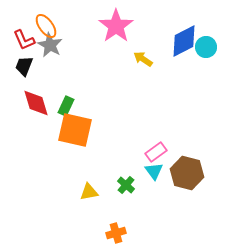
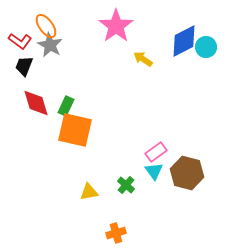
red L-shape: moved 4 px left, 1 px down; rotated 30 degrees counterclockwise
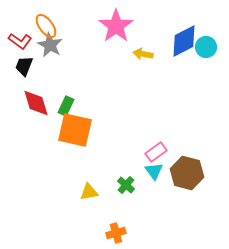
yellow arrow: moved 5 px up; rotated 24 degrees counterclockwise
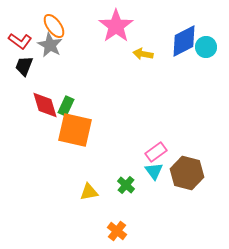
orange ellipse: moved 8 px right
red diamond: moved 9 px right, 2 px down
orange cross: moved 1 px right, 2 px up; rotated 36 degrees counterclockwise
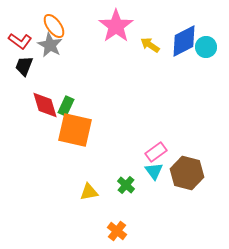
yellow arrow: moved 7 px right, 9 px up; rotated 24 degrees clockwise
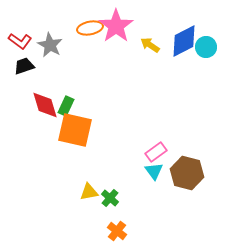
orange ellipse: moved 36 px right, 2 px down; rotated 65 degrees counterclockwise
black trapezoid: rotated 50 degrees clockwise
green cross: moved 16 px left, 13 px down
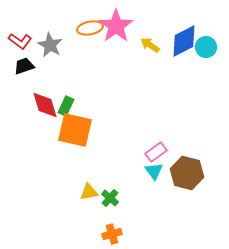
orange cross: moved 5 px left, 3 px down; rotated 36 degrees clockwise
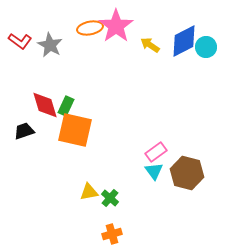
black trapezoid: moved 65 px down
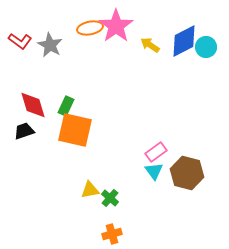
red diamond: moved 12 px left
yellow triangle: moved 1 px right, 2 px up
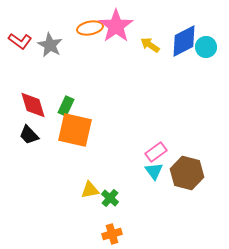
black trapezoid: moved 5 px right, 4 px down; rotated 115 degrees counterclockwise
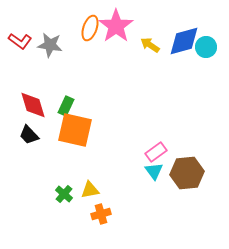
orange ellipse: rotated 60 degrees counterclockwise
blue diamond: rotated 12 degrees clockwise
gray star: rotated 20 degrees counterclockwise
brown hexagon: rotated 20 degrees counterclockwise
green cross: moved 46 px left, 4 px up
orange cross: moved 11 px left, 20 px up
